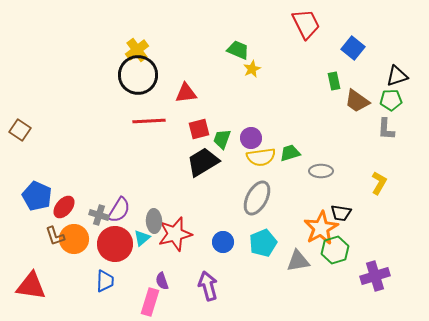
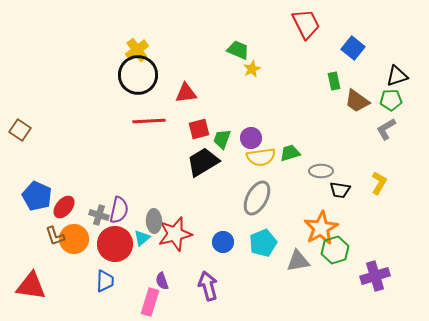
gray L-shape at (386, 129): rotated 55 degrees clockwise
purple semicircle at (119, 210): rotated 20 degrees counterclockwise
black trapezoid at (341, 213): moved 1 px left, 23 px up
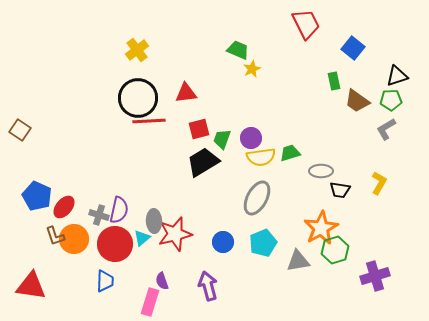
black circle at (138, 75): moved 23 px down
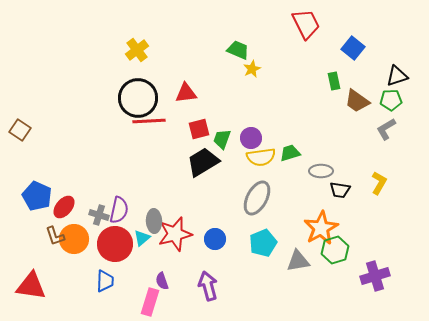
blue circle at (223, 242): moved 8 px left, 3 px up
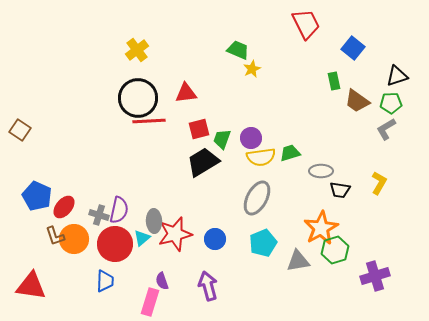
green pentagon at (391, 100): moved 3 px down
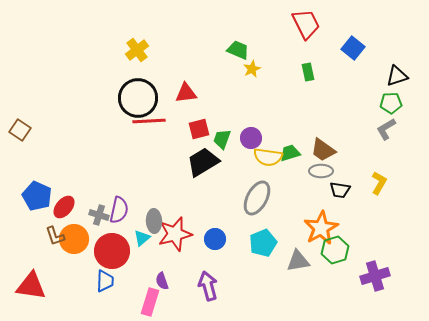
green rectangle at (334, 81): moved 26 px left, 9 px up
brown trapezoid at (357, 101): moved 34 px left, 49 px down
yellow semicircle at (261, 157): moved 7 px right; rotated 16 degrees clockwise
red circle at (115, 244): moved 3 px left, 7 px down
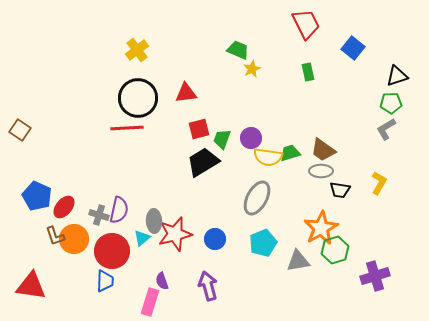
red line at (149, 121): moved 22 px left, 7 px down
